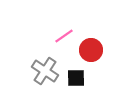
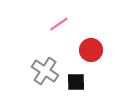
pink line: moved 5 px left, 12 px up
black square: moved 4 px down
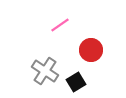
pink line: moved 1 px right, 1 px down
black square: rotated 30 degrees counterclockwise
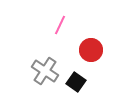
pink line: rotated 30 degrees counterclockwise
black square: rotated 24 degrees counterclockwise
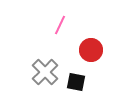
gray cross: moved 1 px down; rotated 12 degrees clockwise
black square: rotated 24 degrees counterclockwise
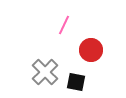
pink line: moved 4 px right
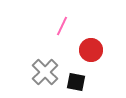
pink line: moved 2 px left, 1 px down
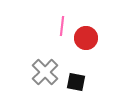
pink line: rotated 18 degrees counterclockwise
red circle: moved 5 px left, 12 px up
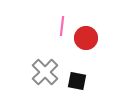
black square: moved 1 px right, 1 px up
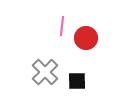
black square: rotated 12 degrees counterclockwise
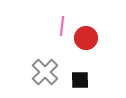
black square: moved 3 px right, 1 px up
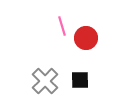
pink line: rotated 24 degrees counterclockwise
gray cross: moved 9 px down
